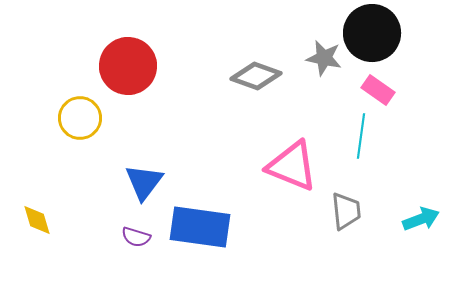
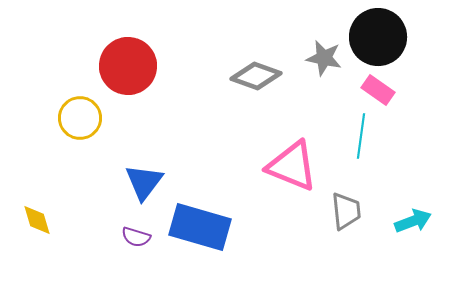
black circle: moved 6 px right, 4 px down
cyan arrow: moved 8 px left, 2 px down
blue rectangle: rotated 8 degrees clockwise
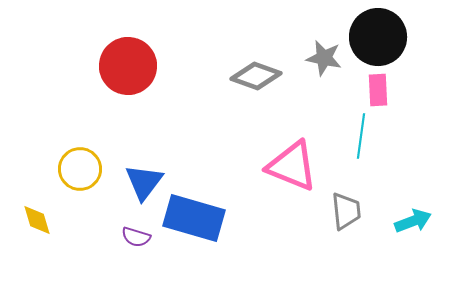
pink rectangle: rotated 52 degrees clockwise
yellow circle: moved 51 px down
blue rectangle: moved 6 px left, 9 px up
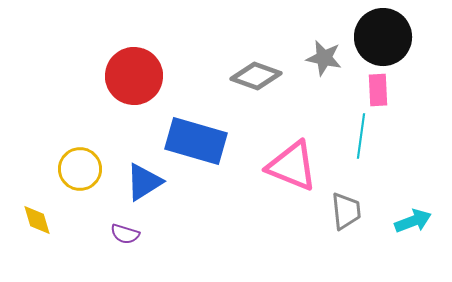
black circle: moved 5 px right
red circle: moved 6 px right, 10 px down
blue triangle: rotated 21 degrees clockwise
blue rectangle: moved 2 px right, 77 px up
purple semicircle: moved 11 px left, 3 px up
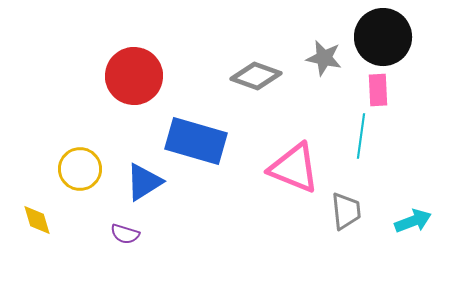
pink triangle: moved 2 px right, 2 px down
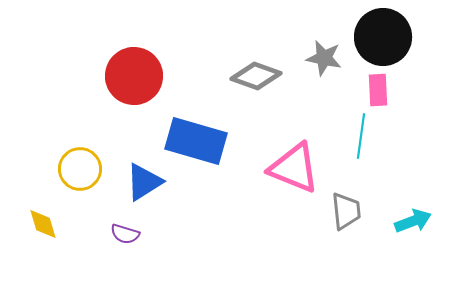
yellow diamond: moved 6 px right, 4 px down
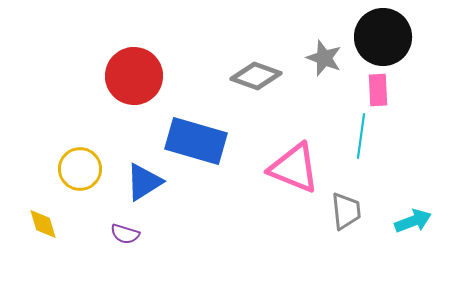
gray star: rotated 9 degrees clockwise
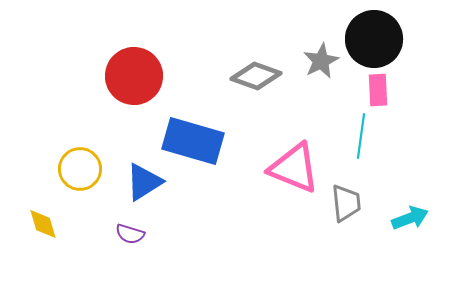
black circle: moved 9 px left, 2 px down
gray star: moved 3 px left, 3 px down; rotated 24 degrees clockwise
blue rectangle: moved 3 px left
gray trapezoid: moved 8 px up
cyan arrow: moved 3 px left, 3 px up
purple semicircle: moved 5 px right
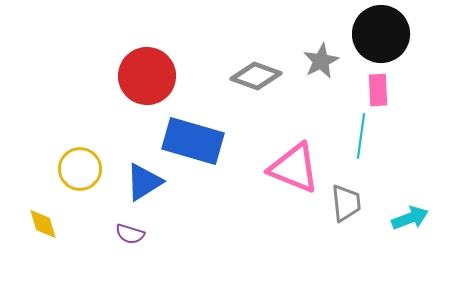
black circle: moved 7 px right, 5 px up
red circle: moved 13 px right
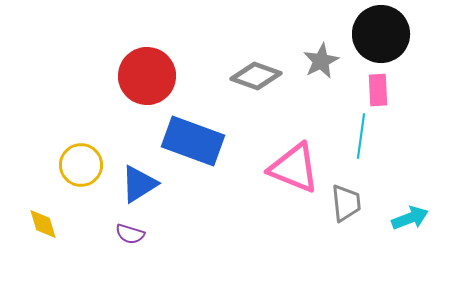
blue rectangle: rotated 4 degrees clockwise
yellow circle: moved 1 px right, 4 px up
blue triangle: moved 5 px left, 2 px down
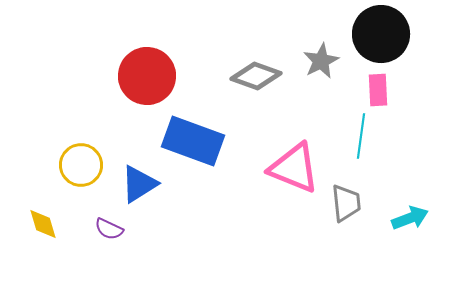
purple semicircle: moved 21 px left, 5 px up; rotated 8 degrees clockwise
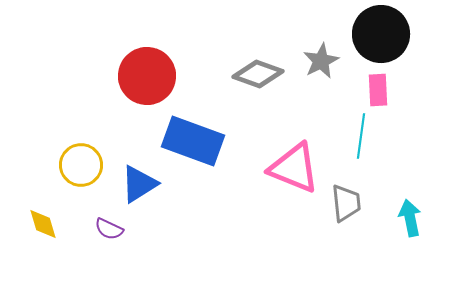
gray diamond: moved 2 px right, 2 px up
cyan arrow: rotated 81 degrees counterclockwise
